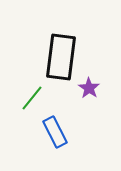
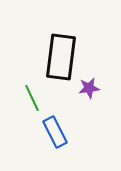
purple star: rotated 30 degrees clockwise
green line: rotated 64 degrees counterclockwise
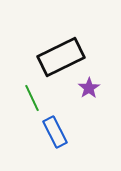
black rectangle: rotated 57 degrees clockwise
purple star: rotated 25 degrees counterclockwise
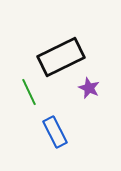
purple star: rotated 15 degrees counterclockwise
green line: moved 3 px left, 6 px up
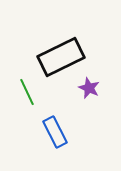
green line: moved 2 px left
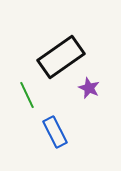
black rectangle: rotated 9 degrees counterclockwise
green line: moved 3 px down
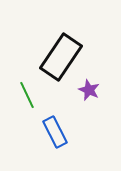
black rectangle: rotated 21 degrees counterclockwise
purple star: moved 2 px down
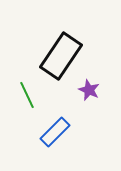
black rectangle: moved 1 px up
blue rectangle: rotated 72 degrees clockwise
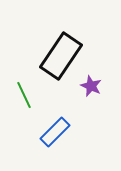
purple star: moved 2 px right, 4 px up
green line: moved 3 px left
